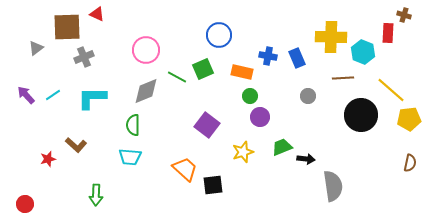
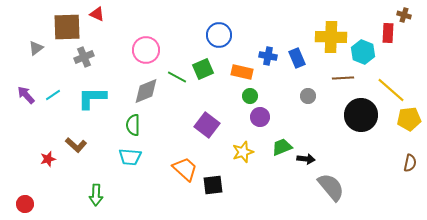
gray semicircle: moved 2 px left, 1 px down; rotated 32 degrees counterclockwise
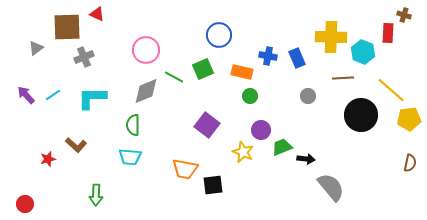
green line: moved 3 px left
purple circle: moved 1 px right, 13 px down
yellow star: rotated 30 degrees counterclockwise
orange trapezoid: rotated 148 degrees clockwise
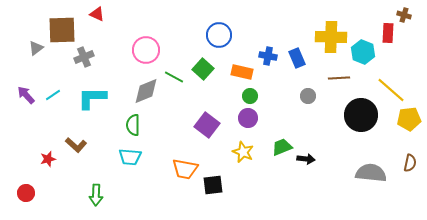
brown square: moved 5 px left, 3 px down
green square: rotated 25 degrees counterclockwise
brown line: moved 4 px left
purple circle: moved 13 px left, 12 px up
gray semicircle: moved 40 px right, 14 px up; rotated 44 degrees counterclockwise
red circle: moved 1 px right, 11 px up
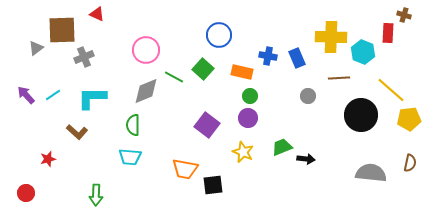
brown L-shape: moved 1 px right, 13 px up
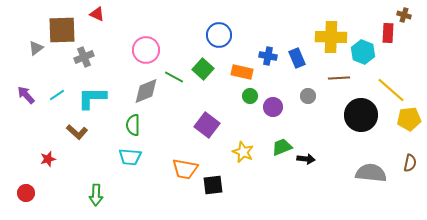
cyan line: moved 4 px right
purple circle: moved 25 px right, 11 px up
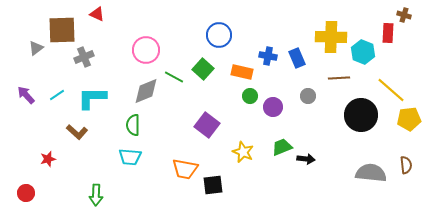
brown semicircle: moved 4 px left, 2 px down; rotated 18 degrees counterclockwise
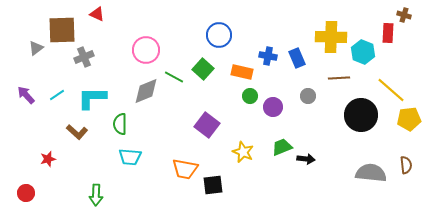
green semicircle: moved 13 px left, 1 px up
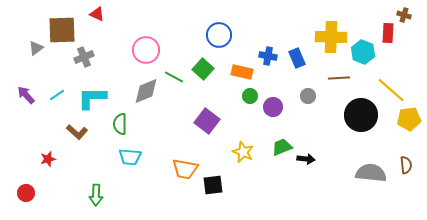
purple square: moved 4 px up
